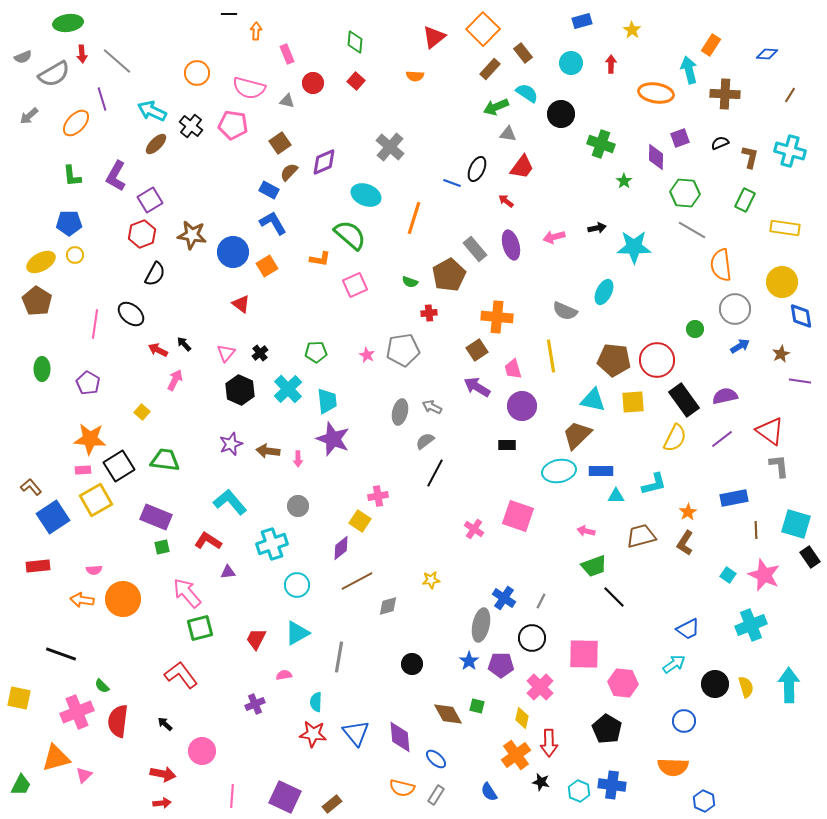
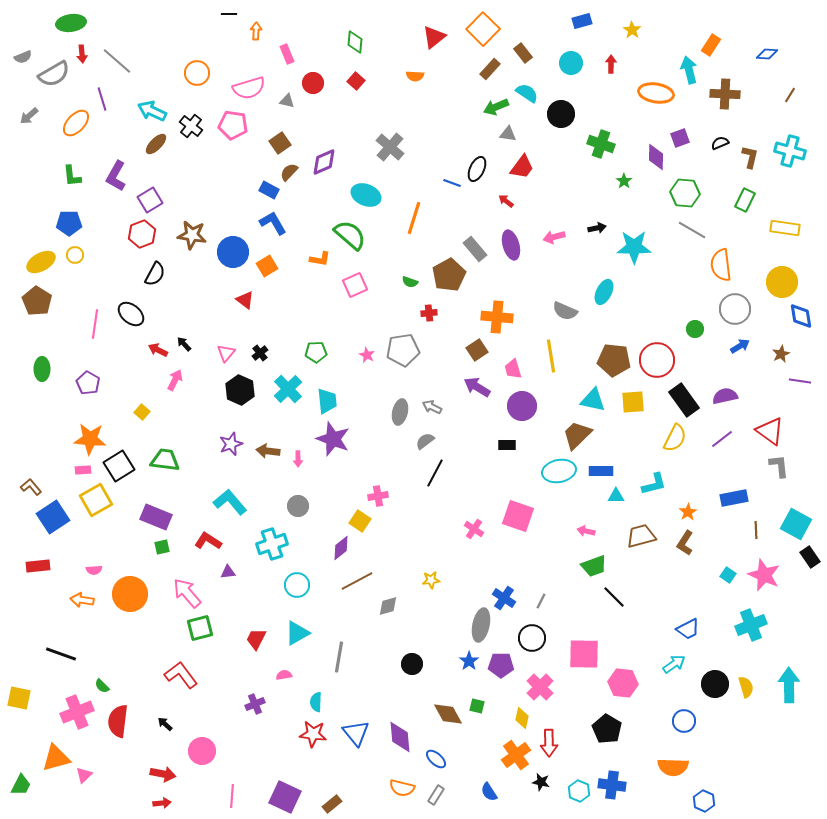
green ellipse at (68, 23): moved 3 px right
pink semicircle at (249, 88): rotated 32 degrees counterclockwise
red triangle at (241, 304): moved 4 px right, 4 px up
cyan square at (796, 524): rotated 12 degrees clockwise
orange circle at (123, 599): moved 7 px right, 5 px up
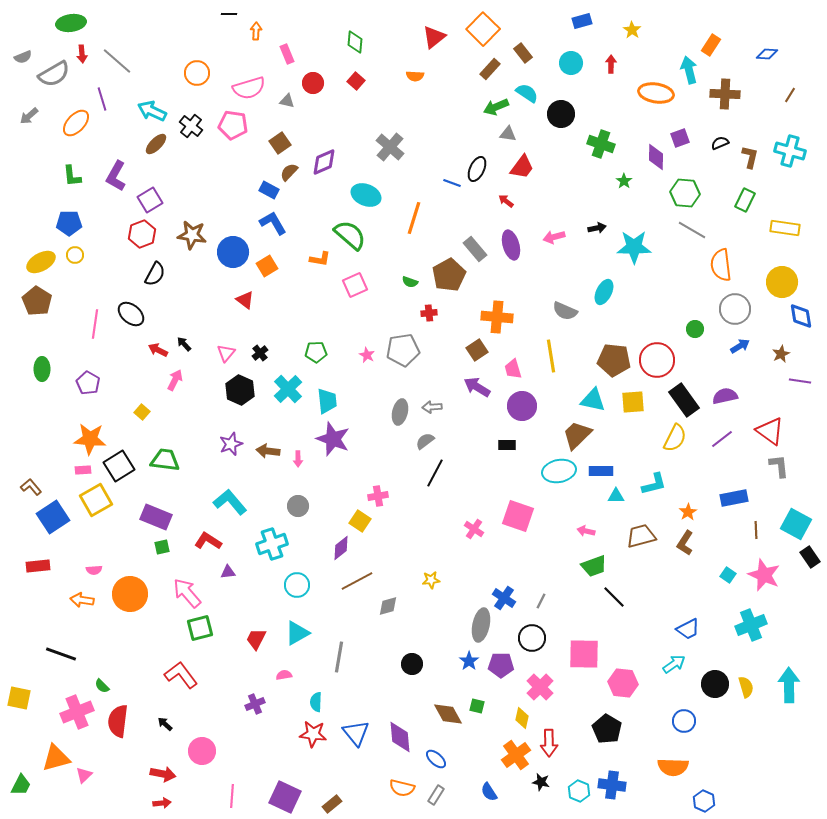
gray arrow at (432, 407): rotated 30 degrees counterclockwise
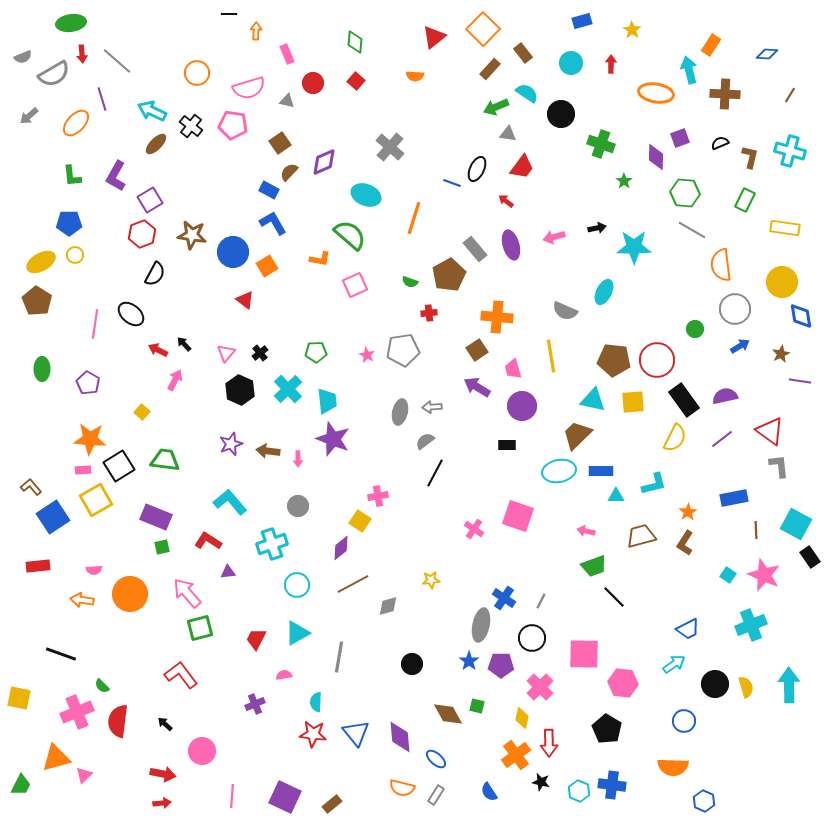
brown line at (357, 581): moved 4 px left, 3 px down
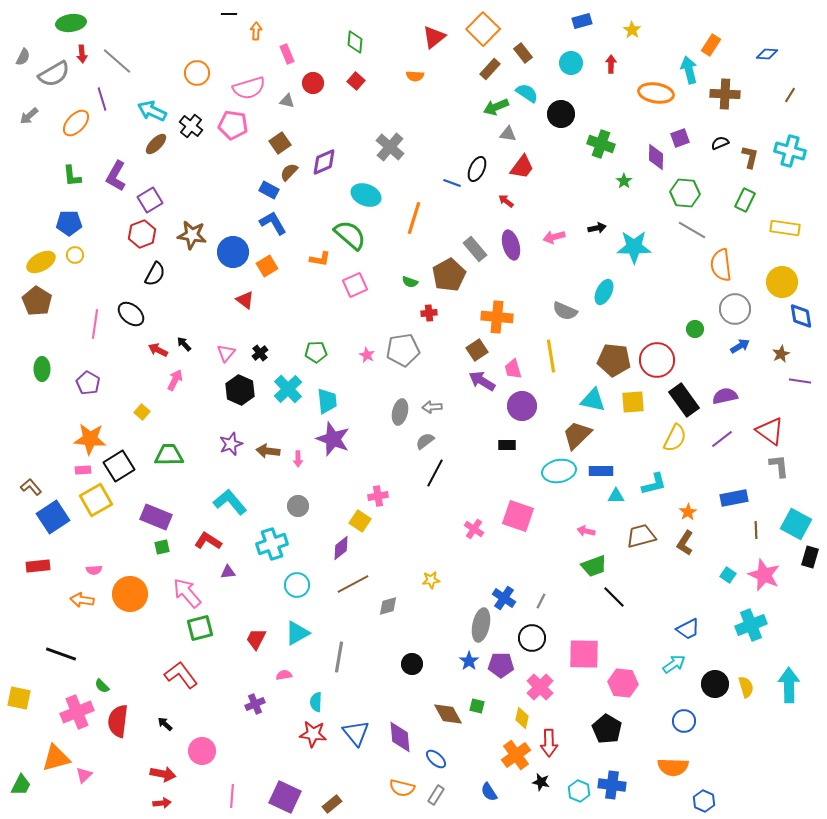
gray semicircle at (23, 57): rotated 42 degrees counterclockwise
purple arrow at (477, 387): moved 5 px right, 6 px up
green trapezoid at (165, 460): moved 4 px right, 5 px up; rotated 8 degrees counterclockwise
black rectangle at (810, 557): rotated 50 degrees clockwise
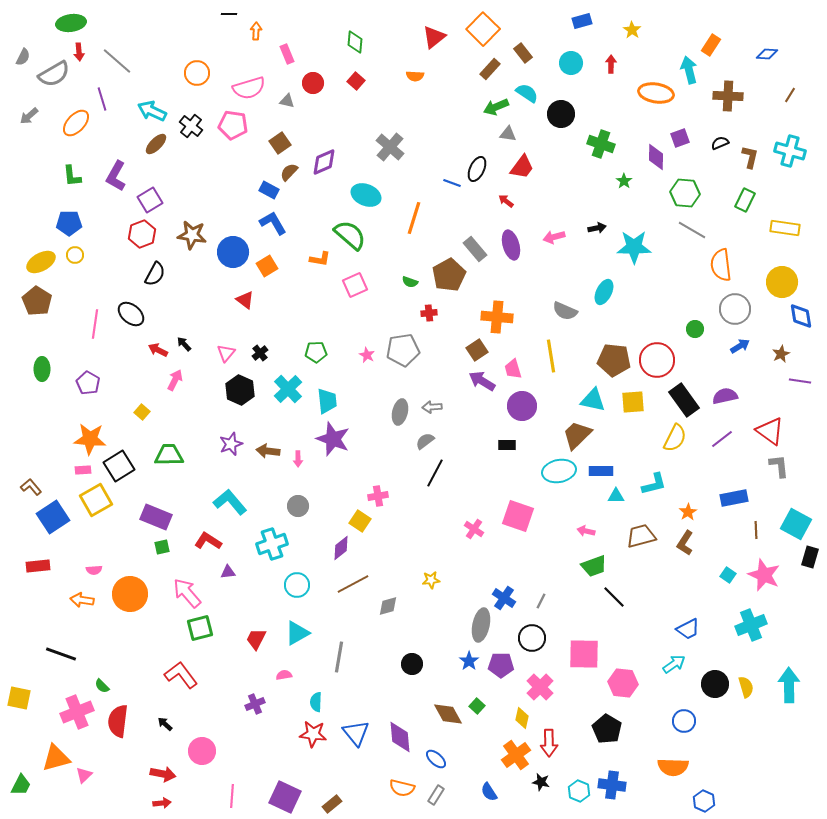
red arrow at (82, 54): moved 3 px left, 2 px up
brown cross at (725, 94): moved 3 px right, 2 px down
green square at (477, 706): rotated 28 degrees clockwise
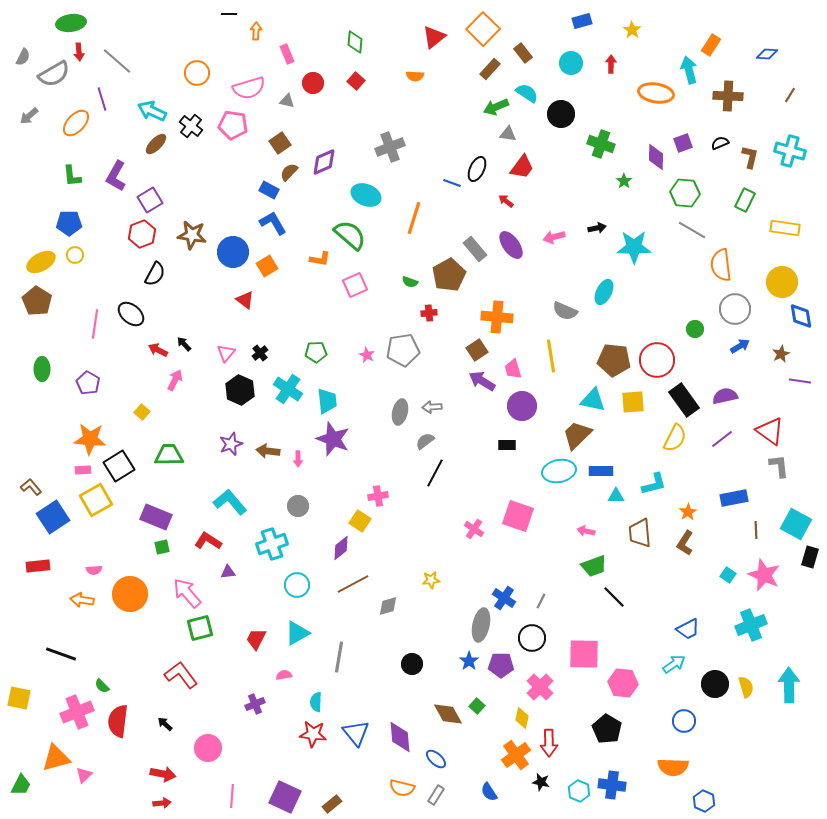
purple square at (680, 138): moved 3 px right, 5 px down
gray cross at (390, 147): rotated 28 degrees clockwise
purple ellipse at (511, 245): rotated 20 degrees counterclockwise
cyan cross at (288, 389): rotated 12 degrees counterclockwise
brown trapezoid at (641, 536): moved 1 px left, 3 px up; rotated 80 degrees counterclockwise
pink circle at (202, 751): moved 6 px right, 3 px up
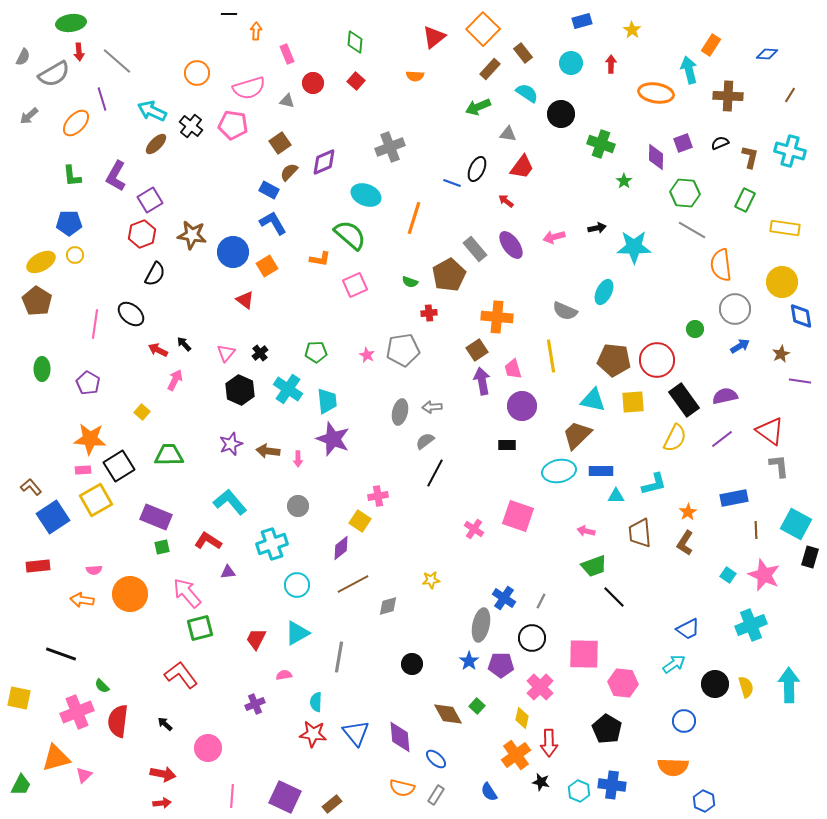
green arrow at (496, 107): moved 18 px left
purple arrow at (482, 381): rotated 48 degrees clockwise
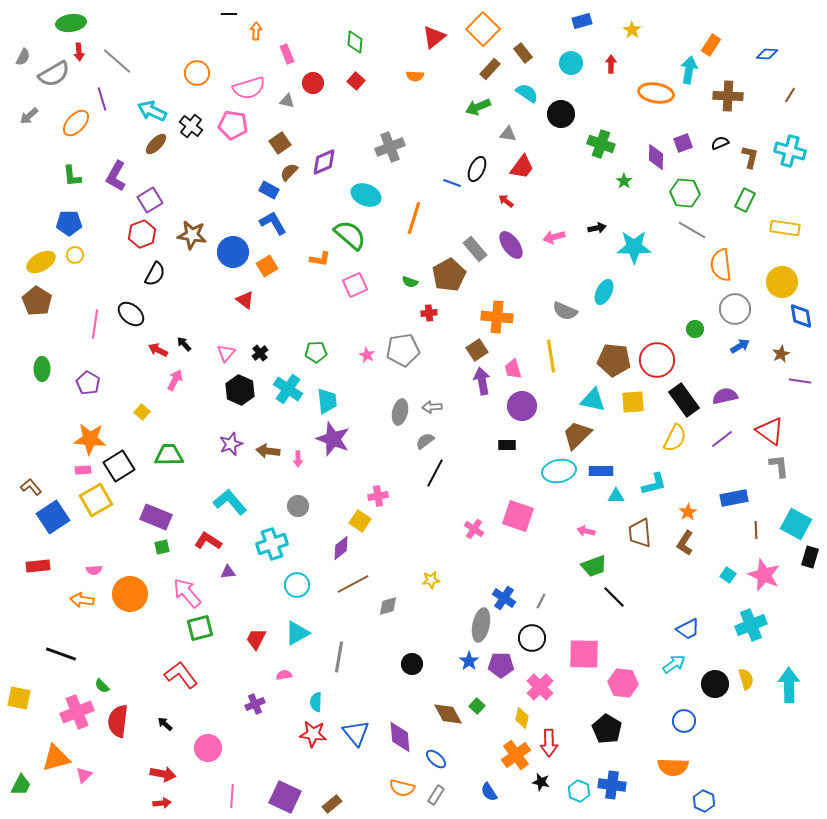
cyan arrow at (689, 70): rotated 24 degrees clockwise
yellow semicircle at (746, 687): moved 8 px up
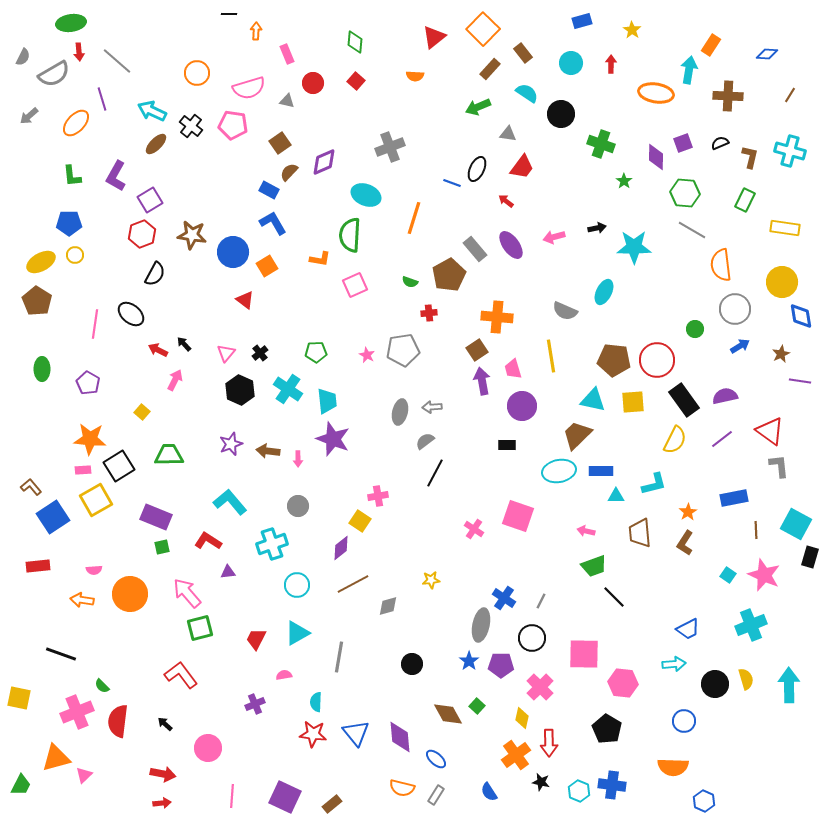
green semicircle at (350, 235): rotated 128 degrees counterclockwise
yellow semicircle at (675, 438): moved 2 px down
cyan arrow at (674, 664): rotated 30 degrees clockwise
